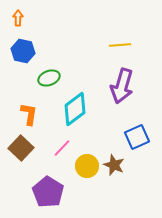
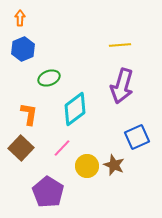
orange arrow: moved 2 px right
blue hexagon: moved 2 px up; rotated 25 degrees clockwise
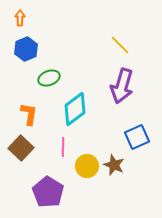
yellow line: rotated 50 degrees clockwise
blue hexagon: moved 3 px right
pink line: moved 1 px right, 1 px up; rotated 42 degrees counterclockwise
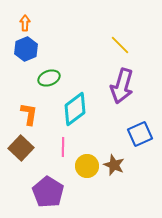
orange arrow: moved 5 px right, 5 px down
blue square: moved 3 px right, 3 px up
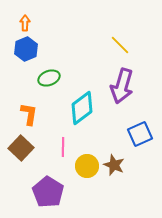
cyan diamond: moved 7 px right, 1 px up
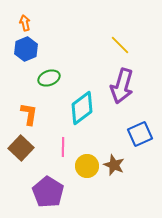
orange arrow: rotated 14 degrees counterclockwise
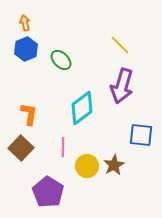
green ellipse: moved 12 px right, 18 px up; rotated 65 degrees clockwise
blue square: moved 1 px right, 1 px down; rotated 30 degrees clockwise
brown star: rotated 20 degrees clockwise
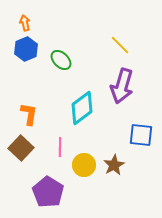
pink line: moved 3 px left
yellow circle: moved 3 px left, 1 px up
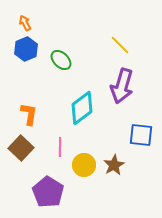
orange arrow: rotated 14 degrees counterclockwise
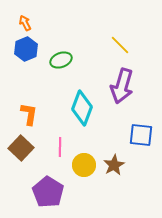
green ellipse: rotated 65 degrees counterclockwise
cyan diamond: rotated 32 degrees counterclockwise
